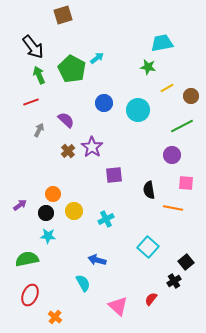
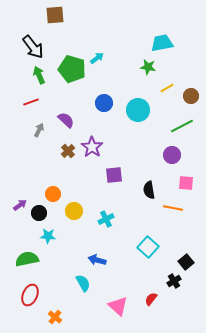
brown square: moved 8 px left; rotated 12 degrees clockwise
green pentagon: rotated 12 degrees counterclockwise
black circle: moved 7 px left
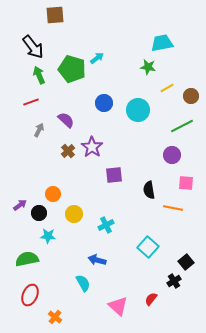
yellow circle: moved 3 px down
cyan cross: moved 6 px down
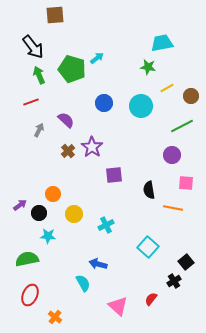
cyan circle: moved 3 px right, 4 px up
blue arrow: moved 1 px right, 4 px down
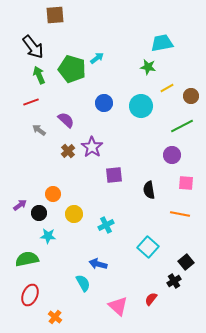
gray arrow: rotated 80 degrees counterclockwise
orange line: moved 7 px right, 6 px down
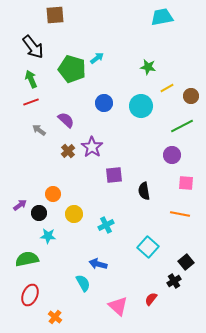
cyan trapezoid: moved 26 px up
green arrow: moved 8 px left, 4 px down
black semicircle: moved 5 px left, 1 px down
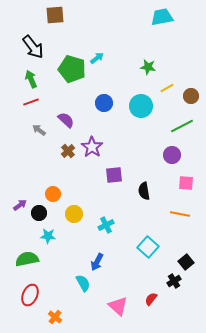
blue arrow: moved 1 px left, 2 px up; rotated 78 degrees counterclockwise
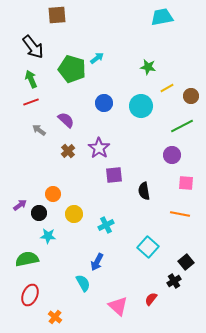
brown square: moved 2 px right
purple star: moved 7 px right, 1 px down
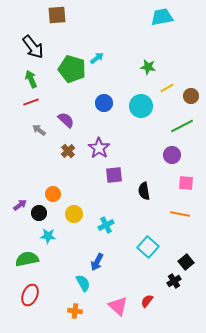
red semicircle: moved 4 px left, 2 px down
orange cross: moved 20 px right, 6 px up; rotated 32 degrees counterclockwise
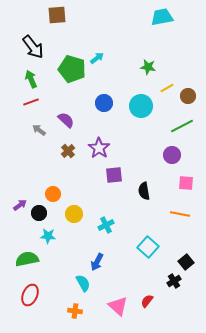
brown circle: moved 3 px left
